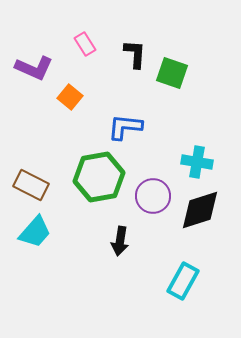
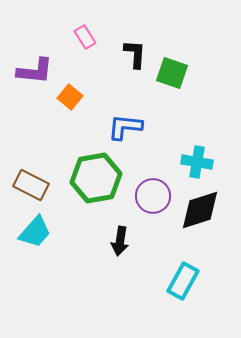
pink rectangle: moved 7 px up
purple L-shape: moved 1 px right, 3 px down; rotated 18 degrees counterclockwise
green hexagon: moved 3 px left, 1 px down
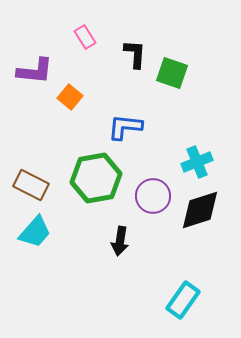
cyan cross: rotated 32 degrees counterclockwise
cyan rectangle: moved 19 px down; rotated 6 degrees clockwise
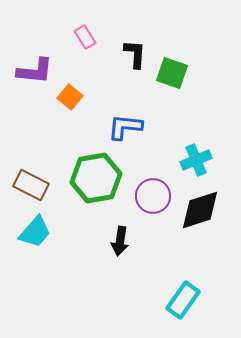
cyan cross: moved 1 px left, 2 px up
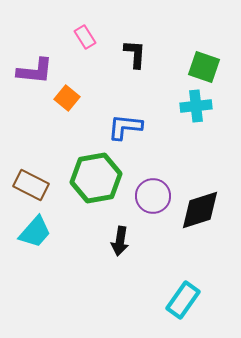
green square: moved 32 px right, 6 px up
orange square: moved 3 px left, 1 px down
cyan cross: moved 54 px up; rotated 16 degrees clockwise
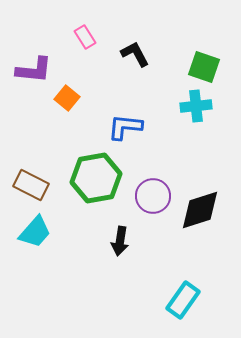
black L-shape: rotated 32 degrees counterclockwise
purple L-shape: moved 1 px left, 1 px up
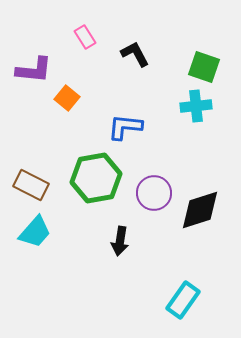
purple circle: moved 1 px right, 3 px up
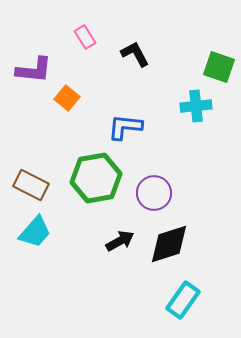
green square: moved 15 px right
black diamond: moved 31 px left, 34 px down
black arrow: rotated 128 degrees counterclockwise
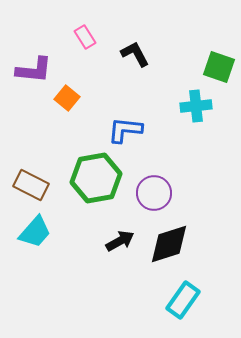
blue L-shape: moved 3 px down
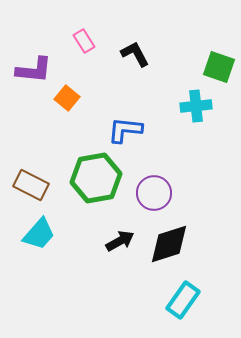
pink rectangle: moved 1 px left, 4 px down
cyan trapezoid: moved 4 px right, 2 px down
